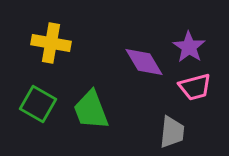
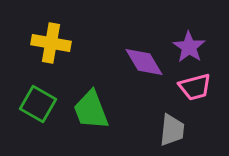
gray trapezoid: moved 2 px up
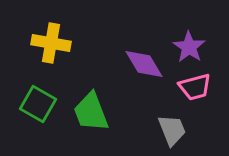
purple diamond: moved 2 px down
green trapezoid: moved 2 px down
gray trapezoid: rotated 28 degrees counterclockwise
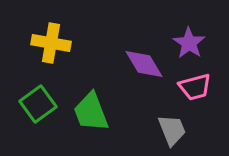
purple star: moved 4 px up
green square: rotated 24 degrees clockwise
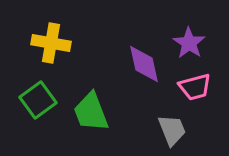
purple diamond: rotated 18 degrees clockwise
green square: moved 4 px up
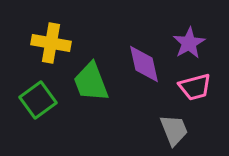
purple star: rotated 8 degrees clockwise
green trapezoid: moved 30 px up
gray trapezoid: moved 2 px right
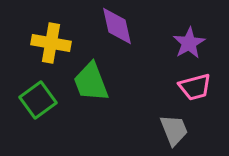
purple diamond: moved 27 px left, 38 px up
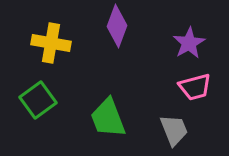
purple diamond: rotated 33 degrees clockwise
green trapezoid: moved 17 px right, 36 px down
